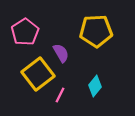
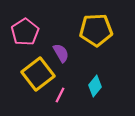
yellow pentagon: moved 1 px up
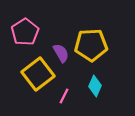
yellow pentagon: moved 5 px left, 15 px down
cyan diamond: rotated 15 degrees counterclockwise
pink line: moved 4 px right, 1 px down
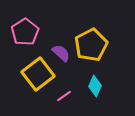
yellow pentagon: rotated 24 degrees counterclockwise
purple semicircle: rotated 18 degrees counterclockwise
pink line: rotated 28 degrees clockwise
